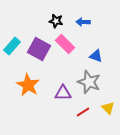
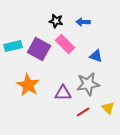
cyan rectangle: moved 1 px right; rotated 36 degrees clockwise
gray star: moved 1 px left, 2 px down; rotated 30 degrees counterclockwise
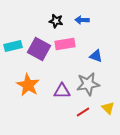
blue arrow: moved 1 px left, 2 px up
pink rectangle: rotated 54 degrees counterclockwise
purple triangle: moved 1 px left, 2 px up
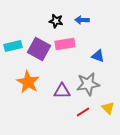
blue triangle: moved 2 px right
orange star: moved 3 px up
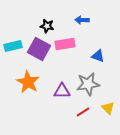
black star: moved 9 px left, 5 px down
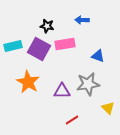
red line: moved 11 px left, 8 px down
